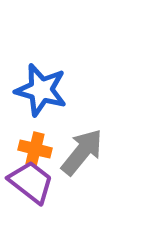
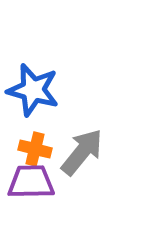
blue star: moved 8 px left
purple trapezoid: rotated 39 degrees counterclockwise
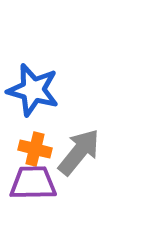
gray arrow: moved 3 px left
purple trapezoid: moved 2 px right, 1 px down
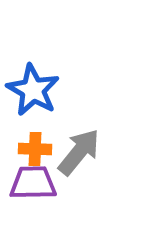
blue star: rotated 14 degrees clockwise
orange cross: rotated 12 degrees counterclockwise
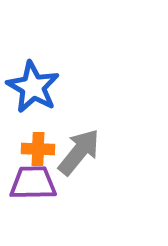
blue star: moved 3 px up
orange cross: moved 3 px right
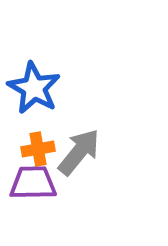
blue star: moved 1 px right, 1 px down
orange cross: rotated 12 degrees counterclockwise
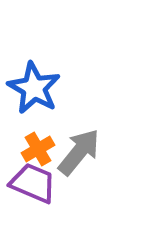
orange cross: rotated 20 degrees counterclockwise
purple trapezoid: rotated 24 degrees clockwise
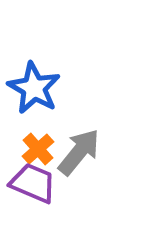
orange cross: rotated 12 degrees counterclockwise
